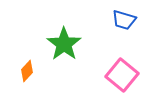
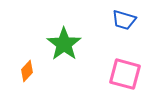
pink square: moved 3 px right, 1 px up; rotated 24 degrees counterclockwise
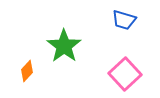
green star: moved 2 px down
pink square: rotated 32 degrees clockwise
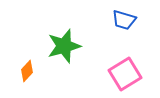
green star: rotated 20 degrees clockwise
pink square: rotated 12 degrees clockwise
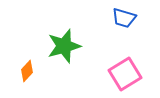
blue trapezoid: moved 2 px up
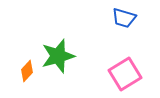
green star: moved 6 px left, 10 px down
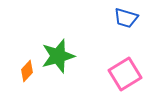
blue trapezoid: moved 2 px right
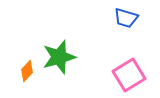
green star: moved 1 px right, 1 px down
pink square: moved 4 px right, 1 px down
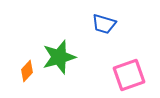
blue trapezoid: moved 22 px left, 6 px down
pink square: rotated 12 degrees clockwise
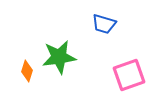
green star: rotated 8 degrees clockwise
orange diamond: rotated 25 degrees counterclockwise
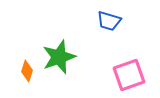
blue trapezoid: moved 5 px right, 3 px up
green star: rotated 12 degrees counterclockwise
